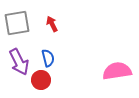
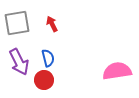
red circle: moved 3 px right
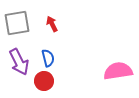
pink semicircle: moved 1 px right
red circle: moved 1 px down
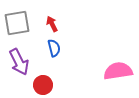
blue semicircle: moved 6 px right, 10 px up
red circle: moved 1 px left, 4 px down
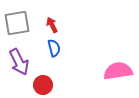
red arrow: moved 1 px down
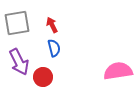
red circle: moved 8 px up
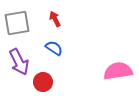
red arrow: moved 3 px right, 6 px up
blue semicircle: rotated 42 degrees counterclockwise
red circle: moved 5 px down
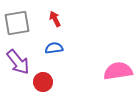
blue semicircle: rotated 42 degrees counterclockwise
purple arrow: moved 1 px left; rotated 12 degrees counterclockwise
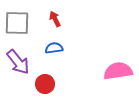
gray square: rotated 12 degrees clockwise
red circle: moved 2 px right, 2 px down
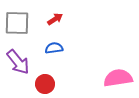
red arrow: rotated 84 degrees clockwise
pink semicircle: moved 7 px down
